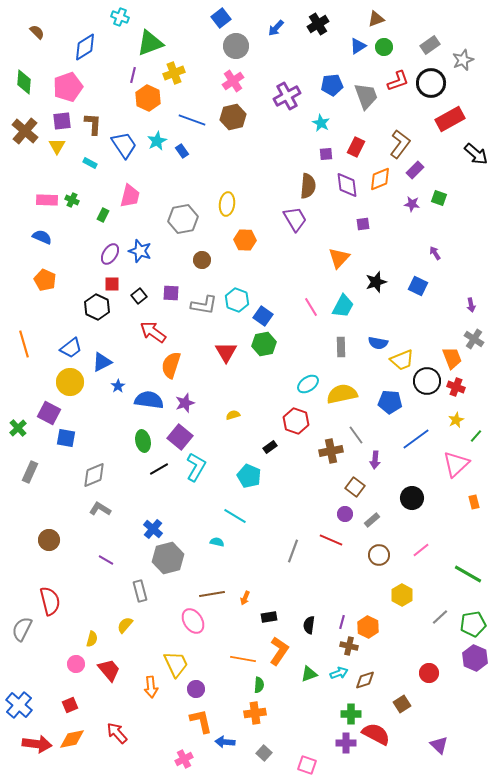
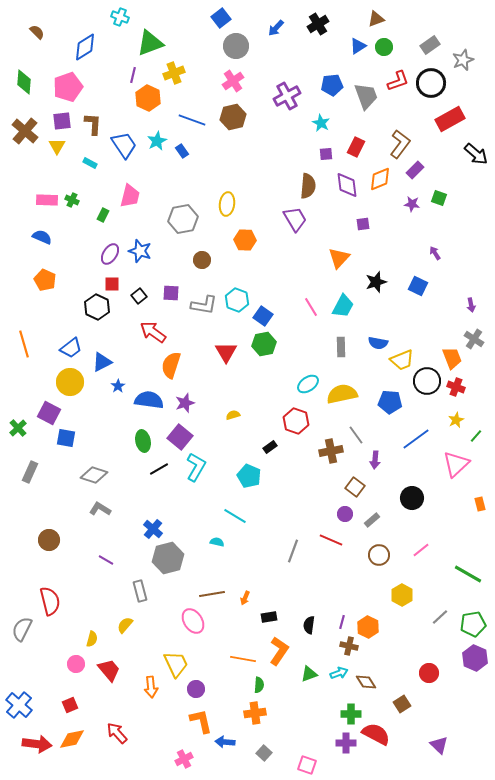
gray diamond at (94, 475): rotated 40 degrees clockwise
orange rectangle at (474, 502): moved 6 px right, 2 px down
brown diamond at (365, 680): moved 1 px right, 2 px down; rotated 75 degrees clockwise
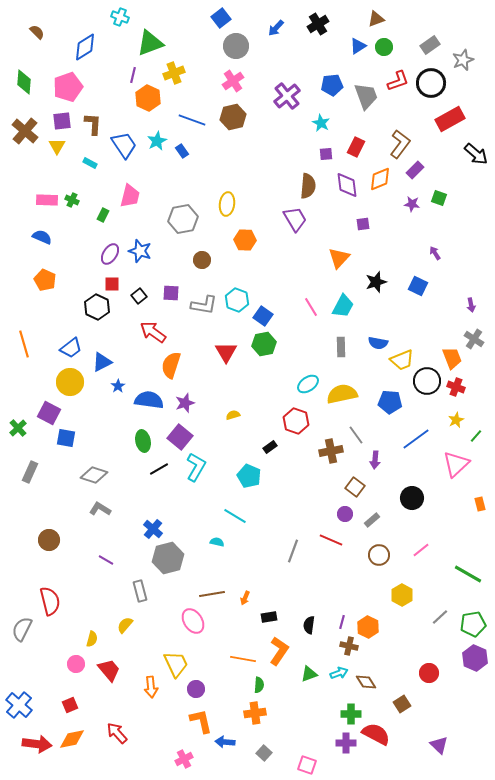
purple cross at (287, 96): rotated 12 degrees counterclockwise
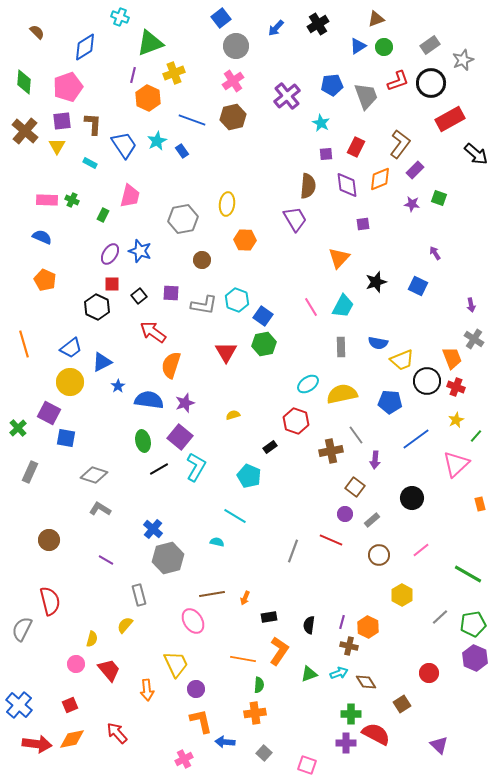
gray rectangle at (140, 591): moved 1 px left, 4 px down
orange arrow at (151, 687): moved 4 px left, 3 px down
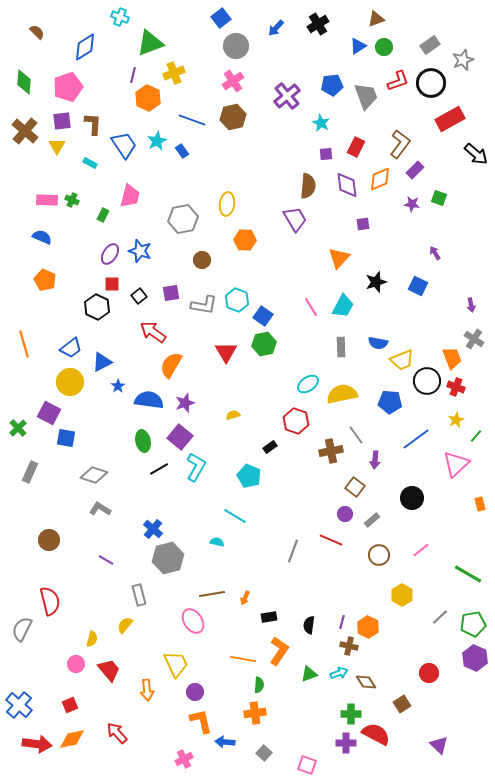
purple square at (171, 293): rotated 12 degrees counterclockwise
orange semicircle at (171, 365): rotated 12 degrees clockwise
purple circle at (196, 689): moved 1 px left, 3 px down
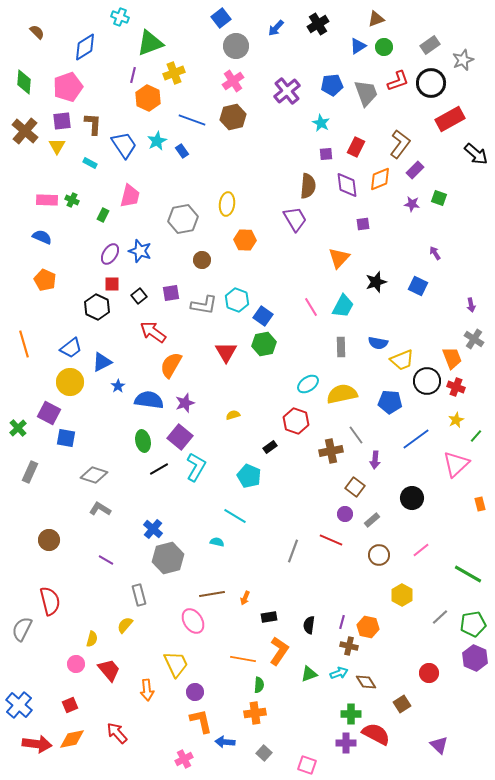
purple cross at (287, 96): moved 5 px up
gray trapezoid at (366, 96): moved 3 px up
orange hexagon at (368, 627): rotated 15 degrees counterclockwise
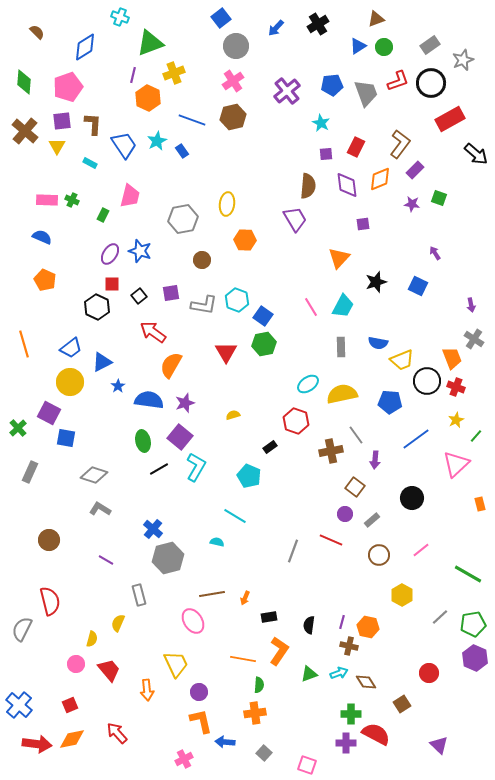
yellow semicircle at (125, 625): moved 7 px left, 2 px up; rotated 18 degrees counterclockwise
purple circle at (195, 692): moved 4 px right
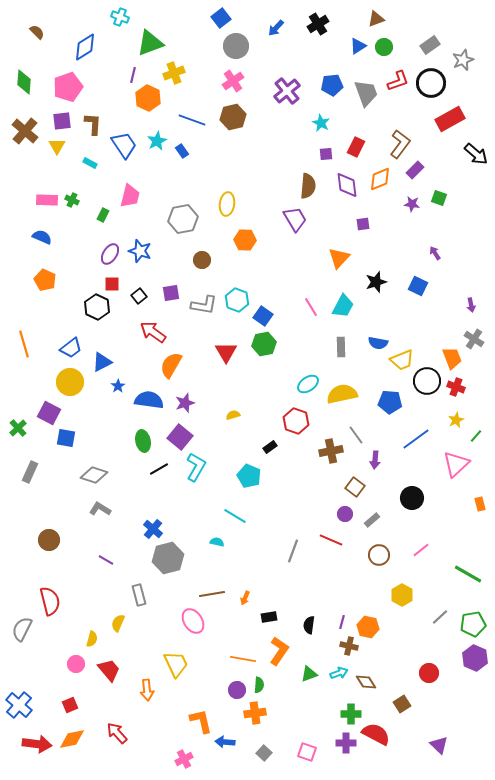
purple circle at (199, 692): moved 38 px right, 2 px up
pink square at (307, 765): moved 13 px up
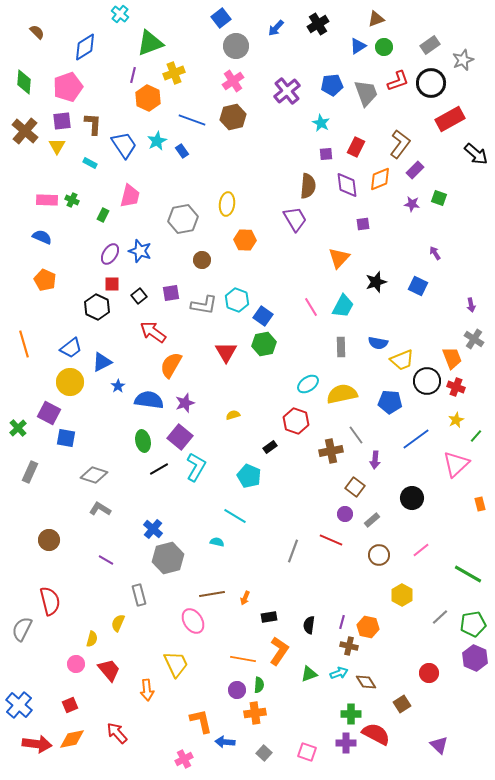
cyan cross at (120, 17): moved 3 px up; rotated 18 degrees clockwise
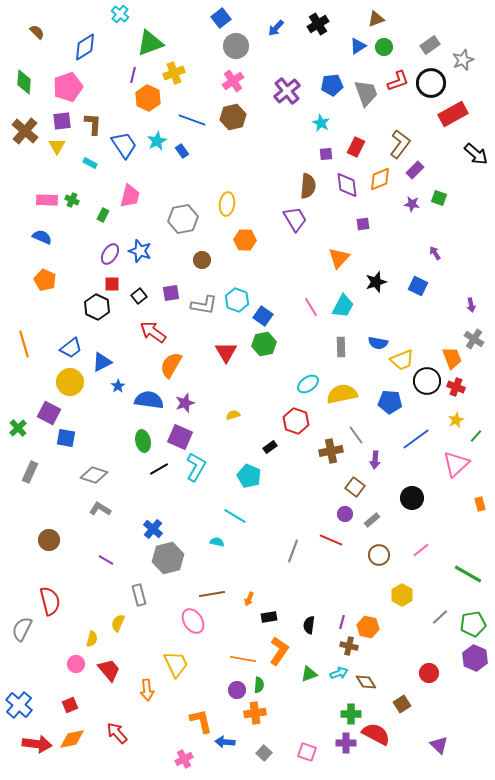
red rectangle at (450, 119): moved 3 px right, 5 px up
purple square at (180, 437): rotated 15 degrees counterclockwise
orange arrow at (245, 598): moved 4 px right, 1 px down
